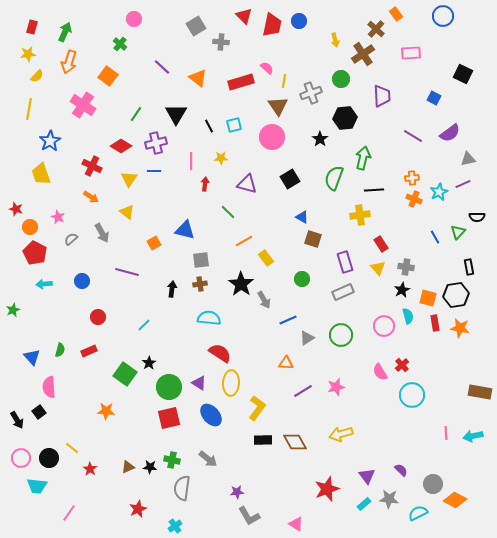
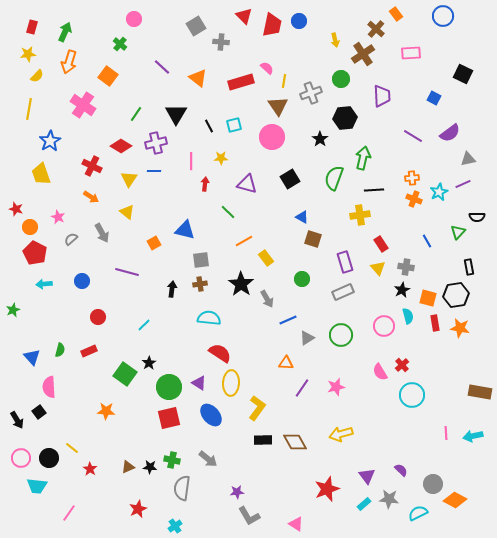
blue line at (435, 237): moved 8 px left, 4 px down
gray arrow at (264, 300): moved 3 px right, 1 px up
purple line at (303, 391): moved 1 px left, 3 px up; rotated 24 degrees counterclockwise
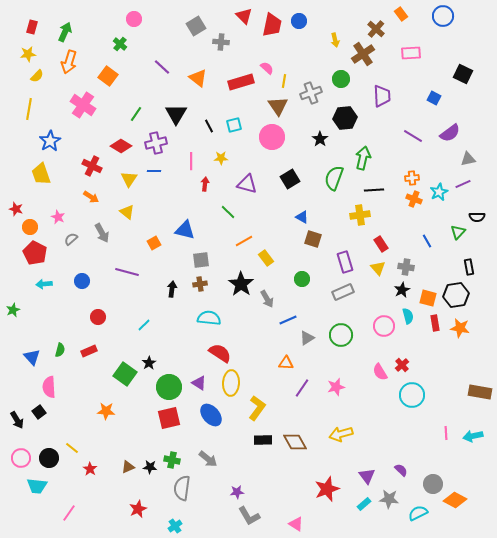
orange rectangle at (396, 14): moved 5 px right
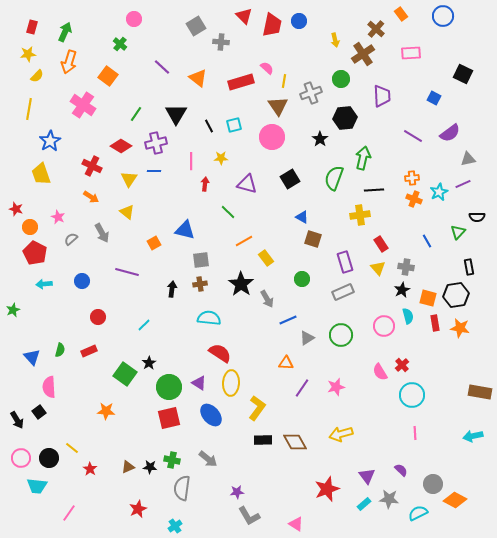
pink line at (446, 433): moved 31 px left
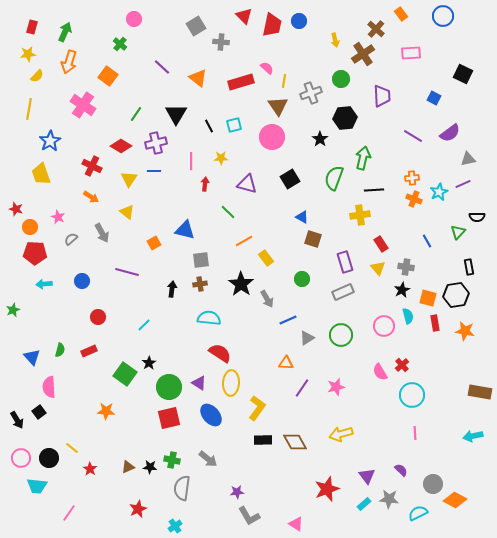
red pentagon at (35, 253): rotated 25 degrees counterclockwise
orange star at (460, 328): moved 5 px right, 3 px down
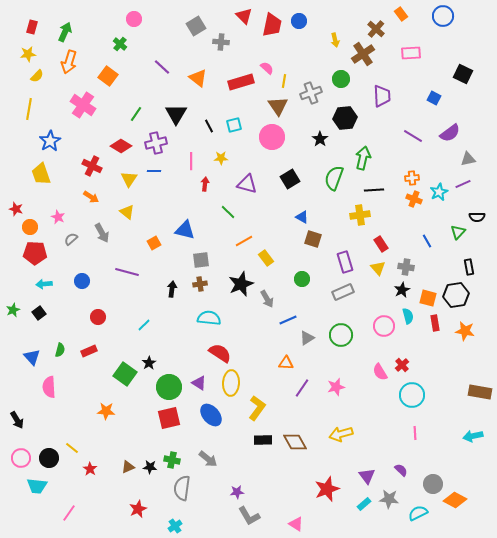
black star at (241, 284): rotated 15 degrees clockwise
black square at (39, 412): moved 99 px up
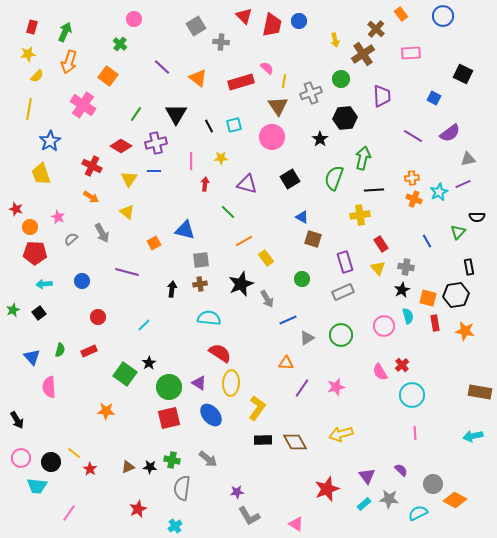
yellow line at (72, 448): moved 2 px right, 5 px down
black circle at (49, 458): moved 2 px right, 4 px down
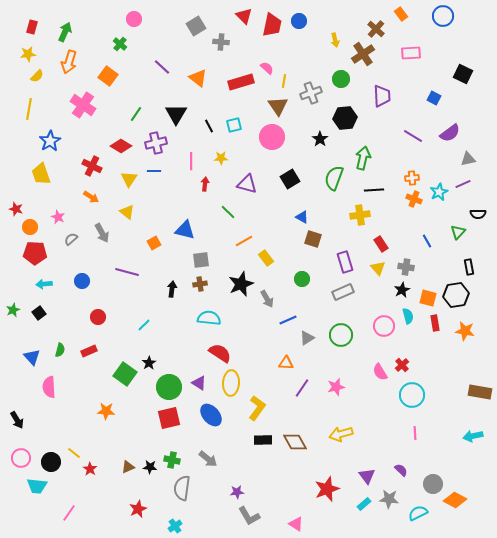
black semicircle at (477, 217): moved 1 px right, 3 px up
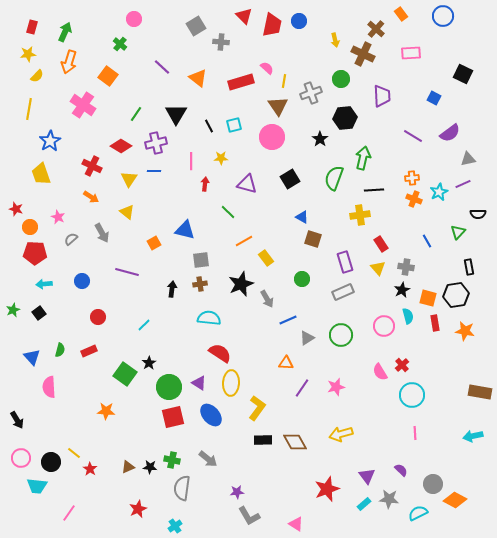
brown cross at (363, 54): rotated 30 degrees counterclockwise
red square at (169, 418): moved 4 px right, 1 px up
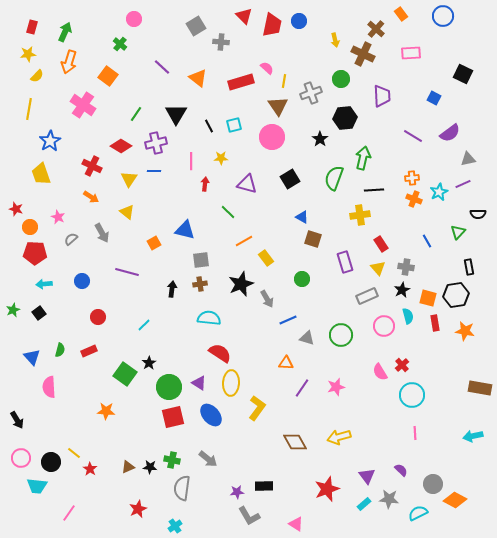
gray rectangle at (343, 292): moved 24 px right, 4 px down
gray triangle at (307, 338): rotated 49 degrees clockwise
brown rectangle at (480, 392): moved 4 px up
yellow arrow at (341, 434): moved 2 px left, 3 px down
black rectangle at (263, 440): moved 1 px right, 46 px down
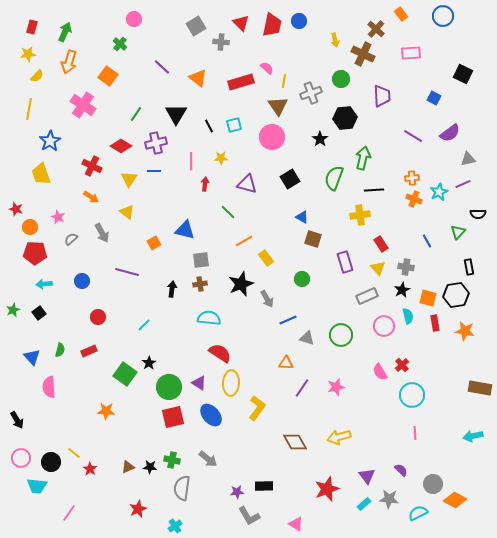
red triangle at (244, 16): moved 3 px left, 7 px down
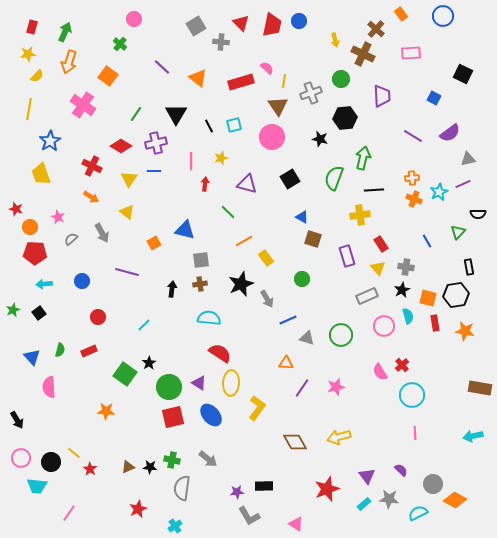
black star at (320, 139): rotated 21 degrees counterclockwise
yellow star at (221, 158): rotated 16 degrees counterclockwise
purple rectangle at (345, 262): moved 2 px right, 6 px up
